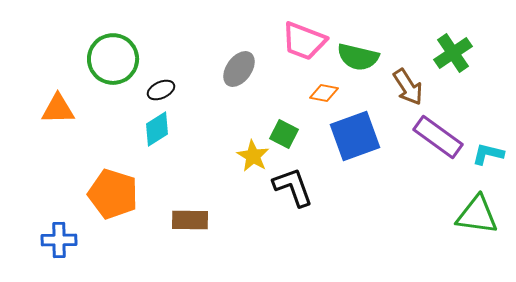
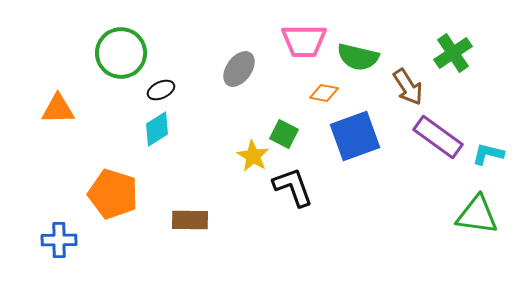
pink trapezoid: rotated 21 degrees counterclockwise
green circle: moved 8 px right, 6 px up
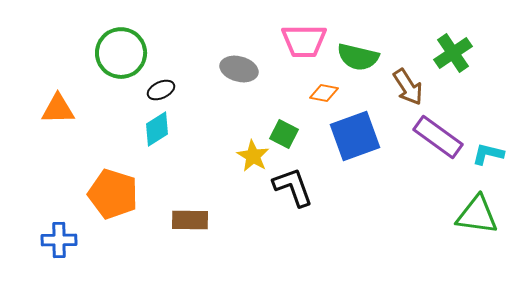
gray ellipse: rotated 69 degrees clockwise
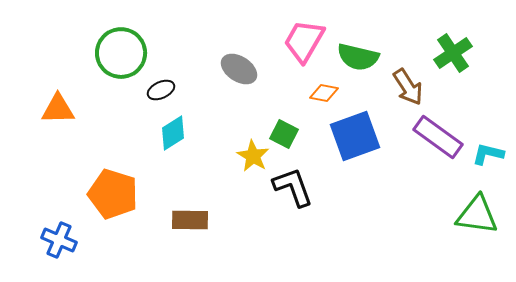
pink trapezoid: rotated 120 degrees clockwise
gray ellipse: rotated 18 degrees clockwise
cyan diamond: moved 16 px right, 4 px down
blue cross: rotated 24 degrees clockwise
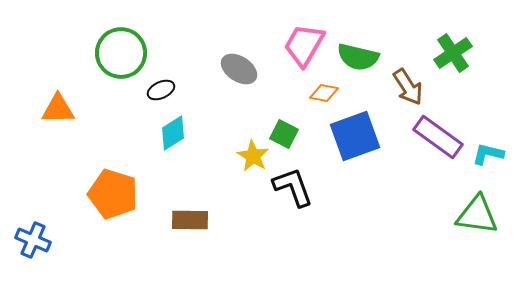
pink trapezoid: moved 4 px down
blue cross: moved 26 px left
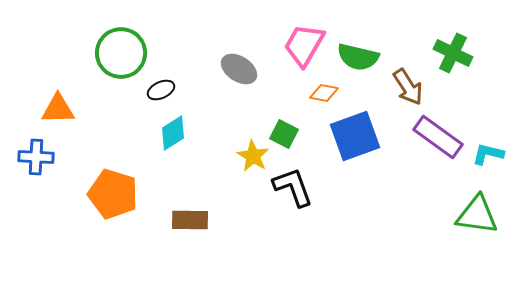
green cross: rotated 30 degrees counterclockwise
blue cross: moved 3 px right, 83 px up; rotated 20 degrees counterclockwise
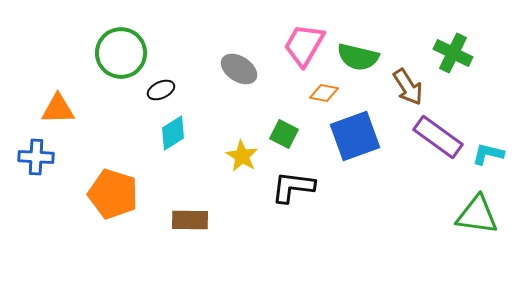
yellow star: moved 11 px left
black L-shape: rotated 63 degrees counterclockwise
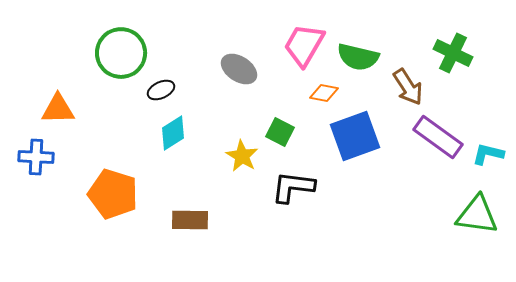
green square: moved 4 px left, 2 px up
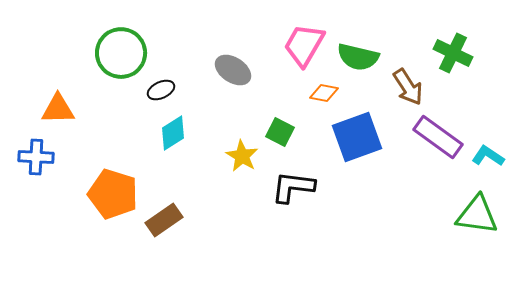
gray ellipse: moved 6 px left, 1 px down
blue square: moved 2 px right, 1 px down
cyan L-shape: moved 2 px down; rotated 20 degrees clockwise
brown rectangle: moved 26 px left; rotated 36 degrees counterclockwise
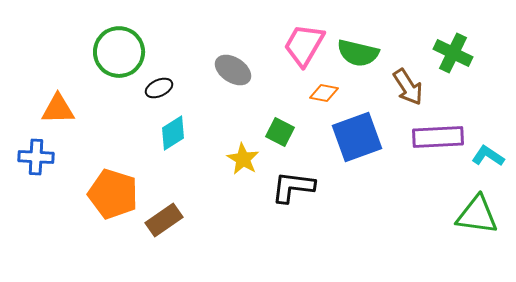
green circle: moved 2 px left, 1 px up
green semicircle: moved 4 px up
black ellipse: moved 2 px left, 2 px up
purple rectangle: rotated 39 degrees counterclockwise
yellow star: moved 1 px right, 3 px down
